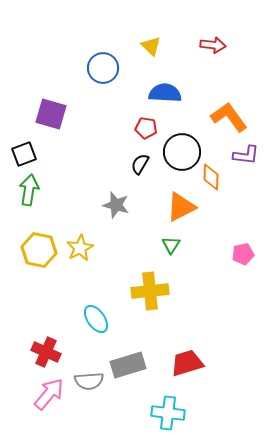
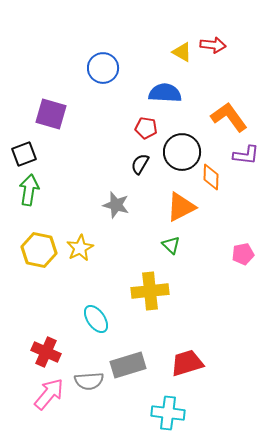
yellow triangle: moved 31 px right, 6 px down; rotated 15 degrees counterclockwise
green triangle: rotated 18 degrees counterclockwise
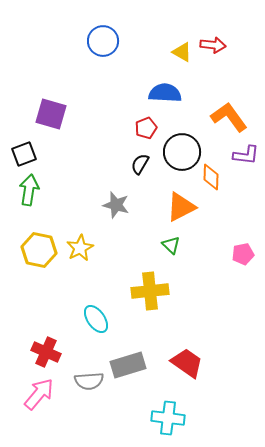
blue circle: moved 27 px up
red pentagon: rotated 30 degrees counterclockwise
red trapezoid: rotated 52 degrees clockwise
pink arrow: moved 10 px left
cyan cross: moved 5 px down
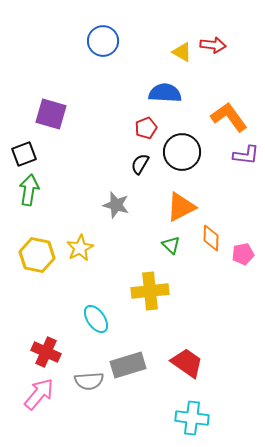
orange diamond: moved 61 px down
yellow hexagon: moved 2 px left, 5 px down
cyan cross: moved 24 px right
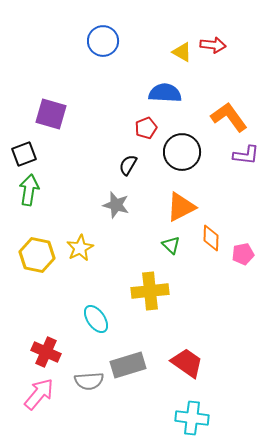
black semicircle: moved 12 px left, 1 px down
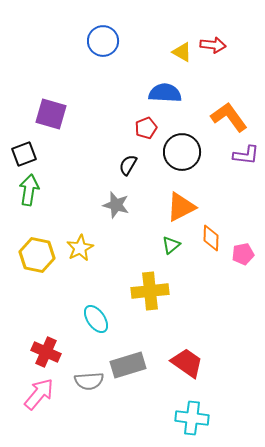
green triangle: rotated 36 degrees clockwise
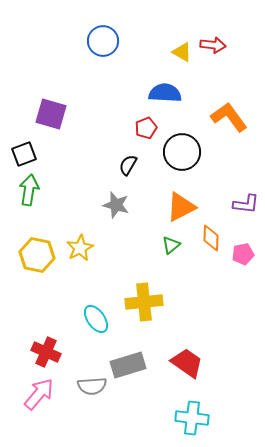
purple L-shape: moved 49 px down
yellow cross: moved 6 px left, 11 px down
gray semicircle: moved 3 px right, 5 px down
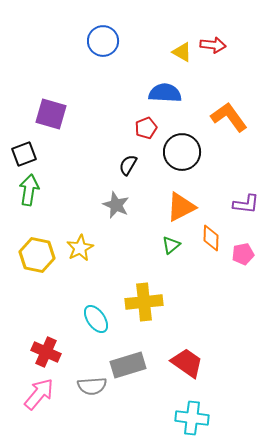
gray star: rotated 8 degrees clockwise
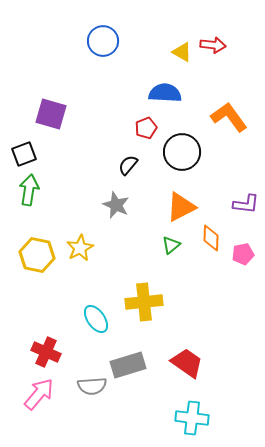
black semicircle: rotated 10 degrees clockwise
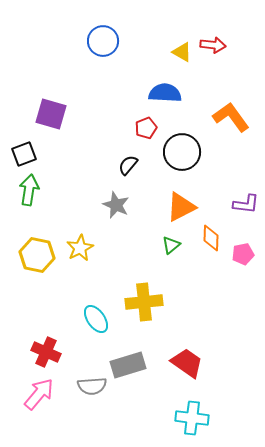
orange L-shape: moved 2 px right
